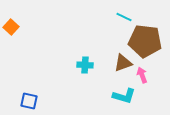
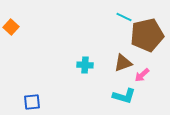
brown pentagon: moved 2 px right, 6 px up; rotated 20 degrees counterclockwise
pink arrow: rotated 112 degrees counterclockwise
blue square: moved 3 px right, 1 px down; rotated 18 degrees counterclockwise
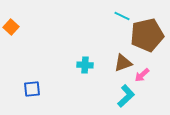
cyan line: moved 2 px left, 1 px up
cyan L-shape: moved 2 px right; rotated 60 degrees counterclockwise
blue square: moved 13 px up
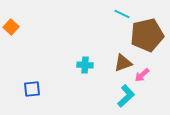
cyan line: moved 2 px up
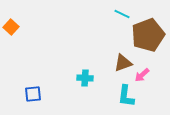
brown pentagon: moved 1 px right; rotated 8 degrees counterclockwise
cyan cross: moved 13 px down
blue square: moved 1 px right, 5 px down
cyan L-shape: rotated 140 degrees clockwise
